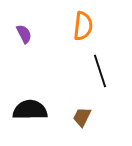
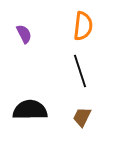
black line: moved 20 px left
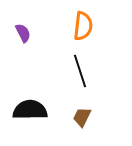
purple semicircle: moved 1 px left, 1 px up
